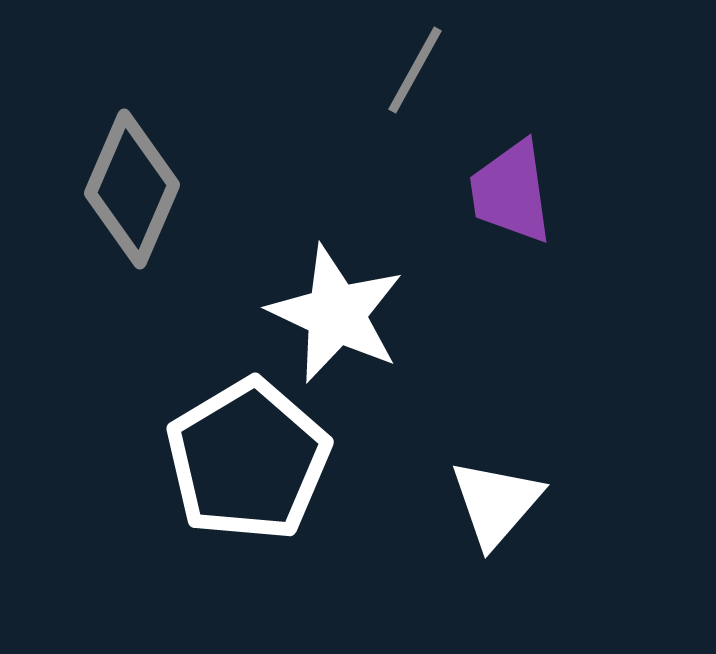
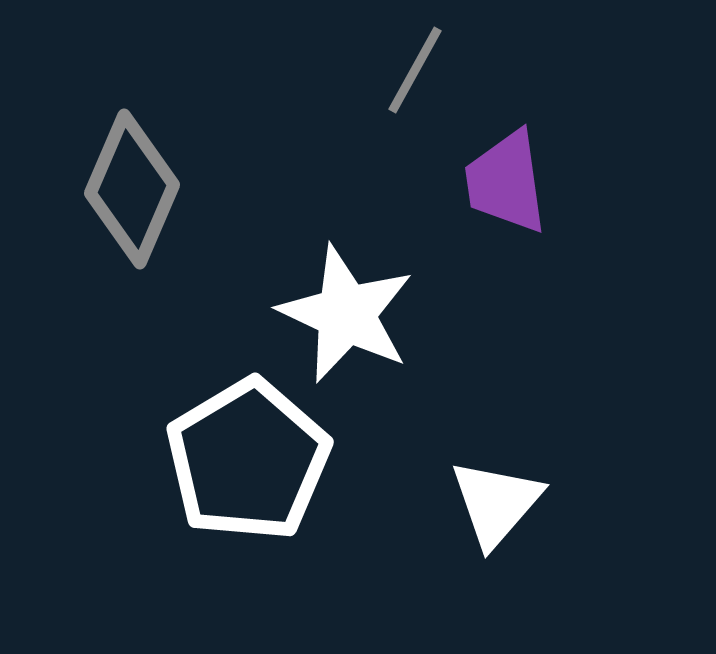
purple trapezoid: moved 5 px left, 10 px up
white star: moved 10 px right
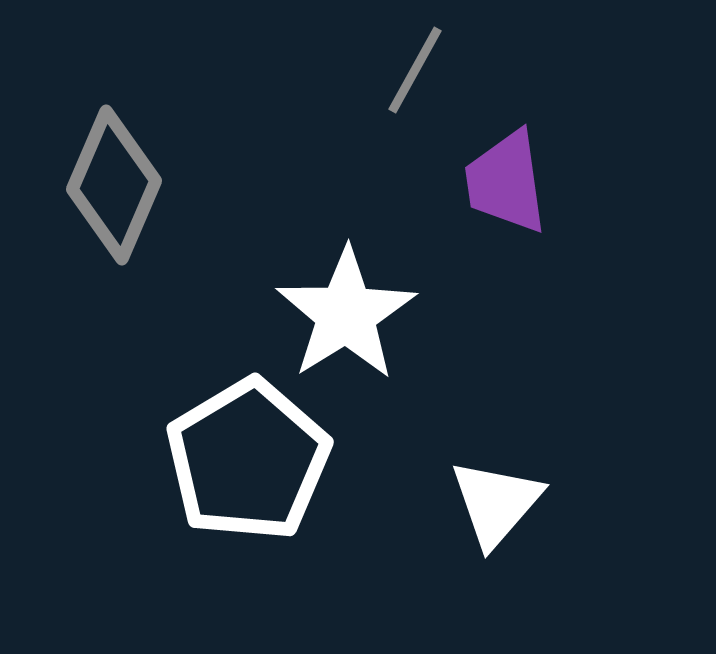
gray diamond: moved 18 px left, 4 px up
white star: rotated 15 degrees clockwise
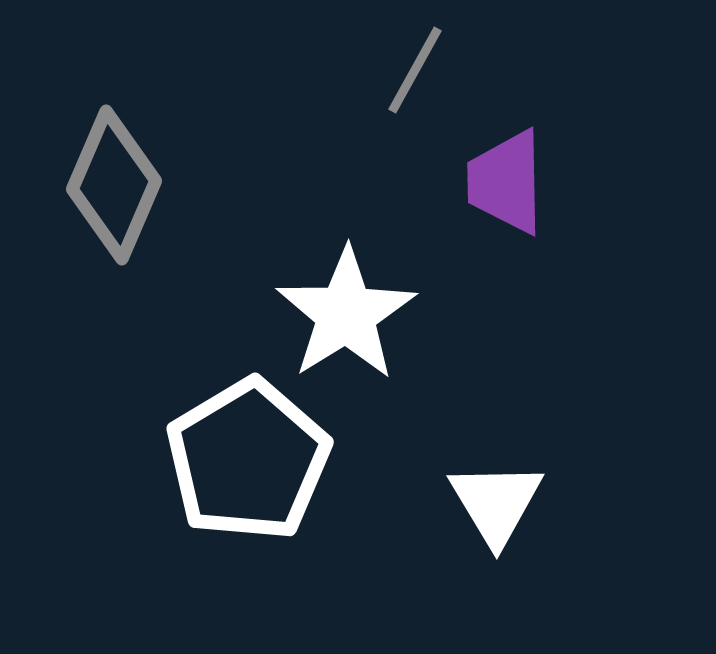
purple trapezoid: rotated 7 degrees clockwise
white triangle: rotated 12 degrees counterclockwise
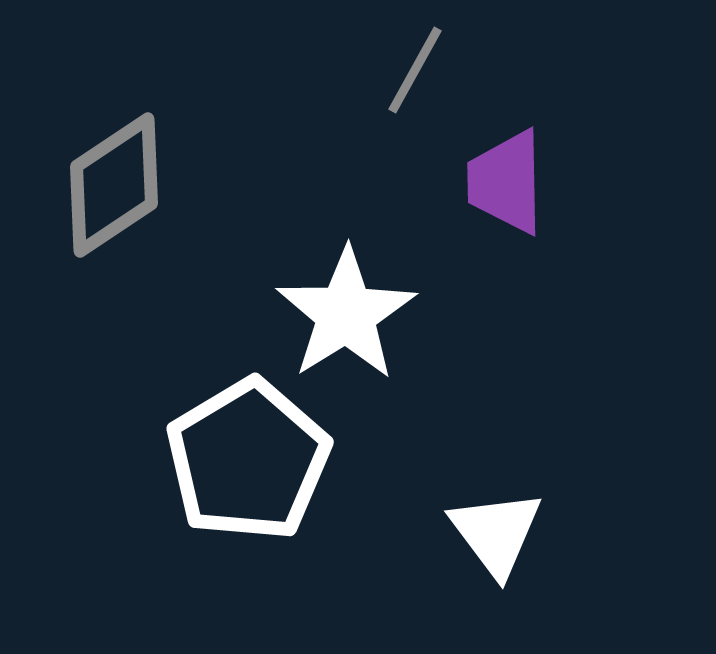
gray diamond: rotated 33 degrees clockwise
white triangle: moved 30 px down; rotated 6 degrees counterclockwise
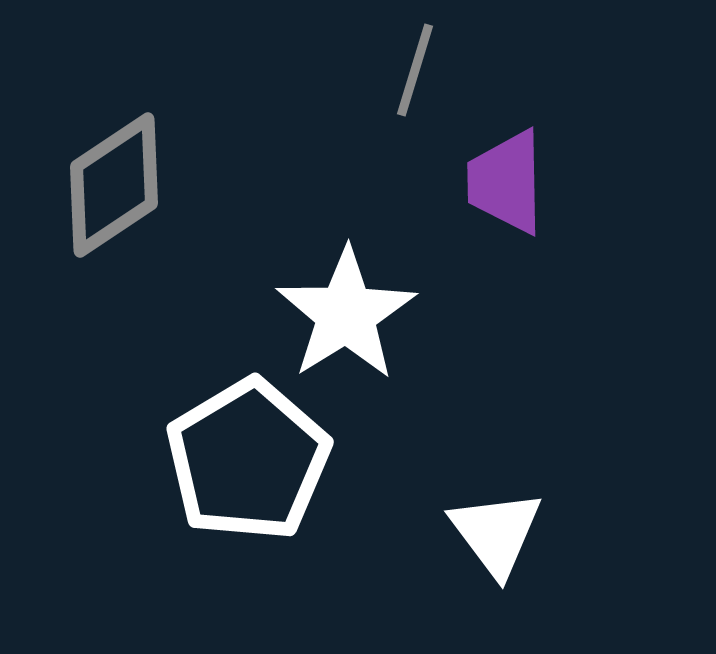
gray line: rotated 12 degrees counterclockwise
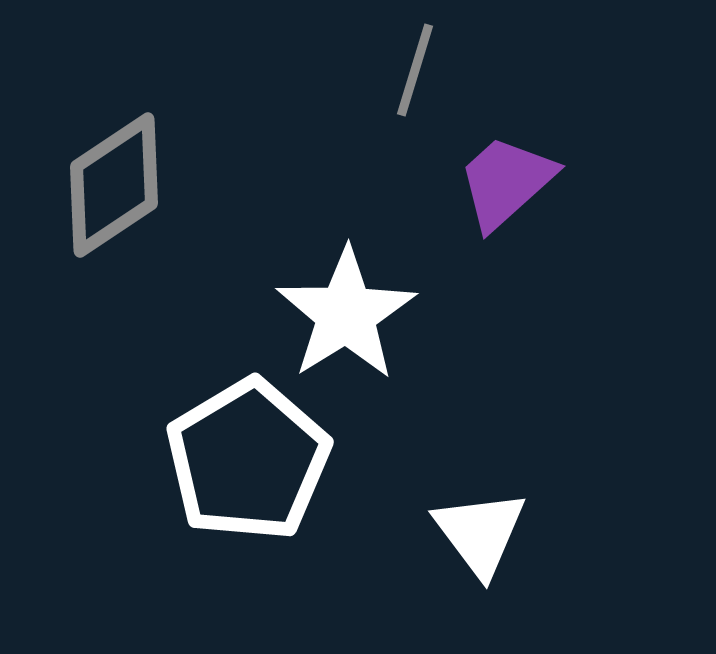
purple trapezoid: rotated 49 degrees clockwise
white triangle: moved 16 px left
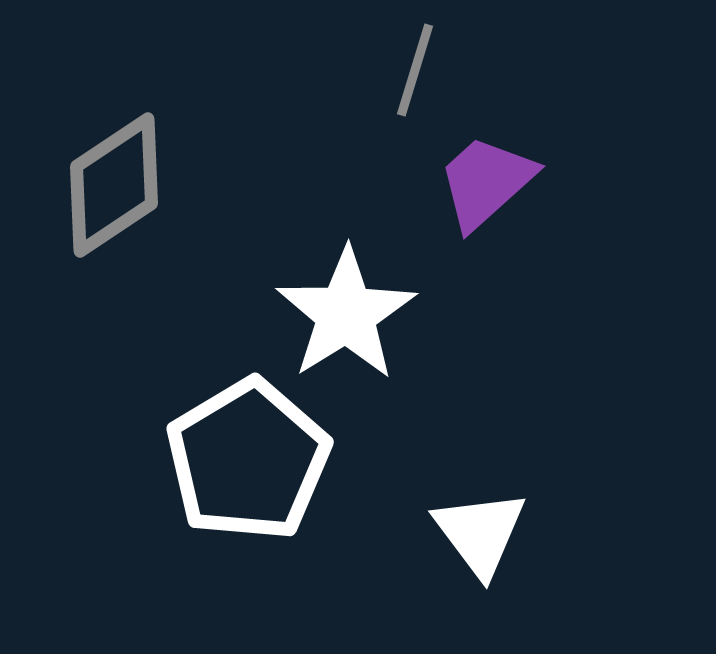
purple trapezoid: moved 20 px left
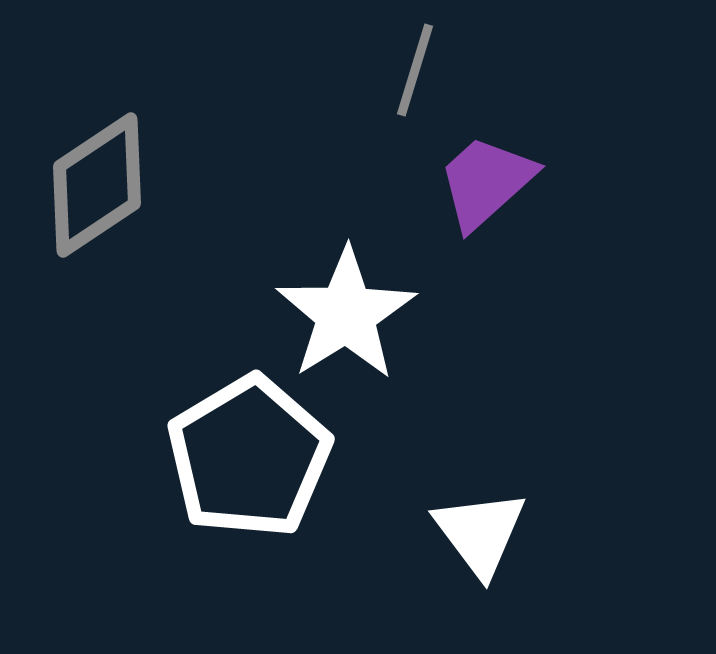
gray diamond: moved 17 px left
white pentagon: moved 1 px right, 3 px up
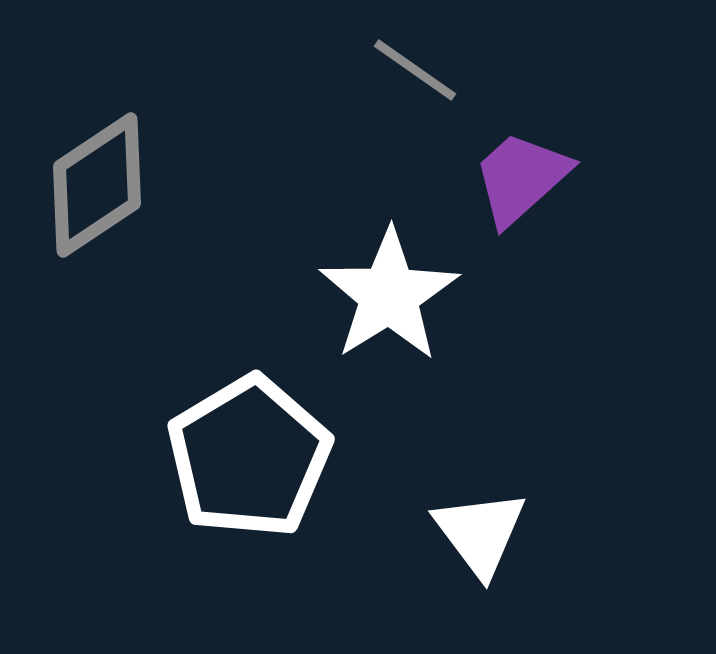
gray line: rotated 72 degrees counterclockwise
purple trapezoid: moved 35 px right, 4 px up
white star: moved 43 px right, 19 px up
